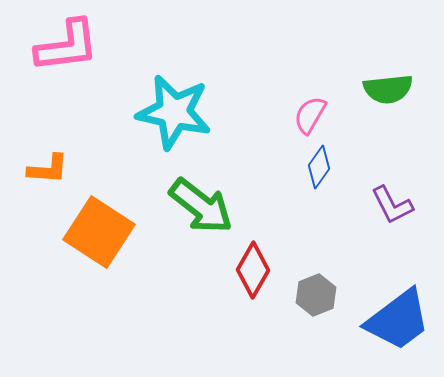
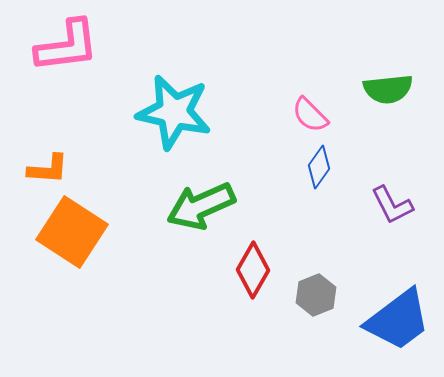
pink semicircle: rotated 75 degrees counterclockwise
green arrow: rotated 118 degrees clockwise
orange square: moved 27 px left
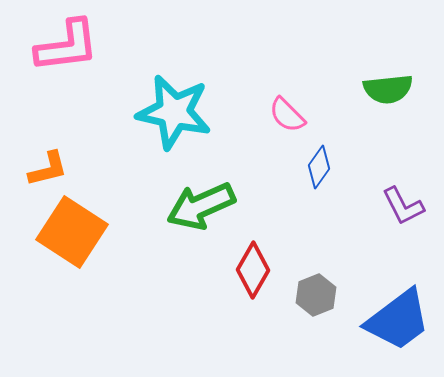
pink semicircle: moved 23 px left
orange L-shape: rotated 18 degrees counterclockwise
purple L-shape: moved 11 px right, 1 px down
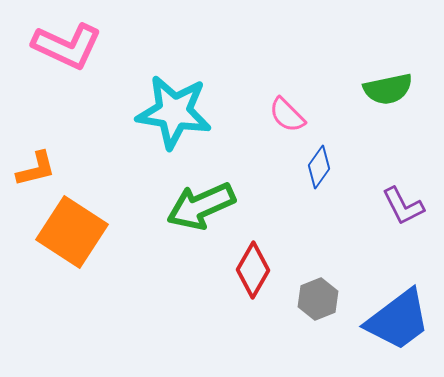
pink L-shape: rotated 32 degrees clockwise
green semicircle: rotated 6 degrees counterclockwise
cyan star: rotated 4 degrees counterclockwise
orange L-shape: moved 12 px left
gray hexagon: moved 2 px right, 4 px down
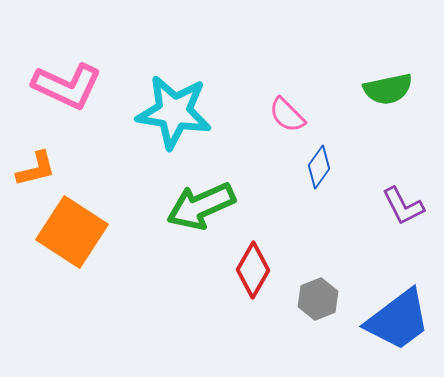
pink L-shape: moved 40 px down
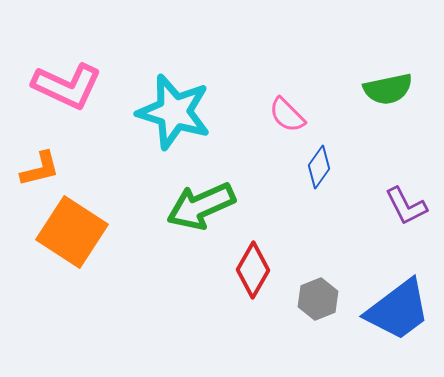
cyan star: rotated 8 degrees clockwise
orange L-shape: moved 4 px right
purple L-shape: moved 3 px right
blue trapezoid: moved 10 px up
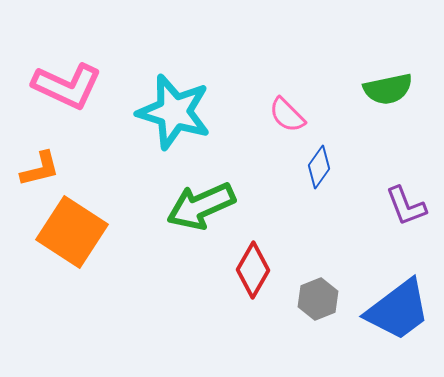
purple L-shape: rotated 6 degrees clockwise
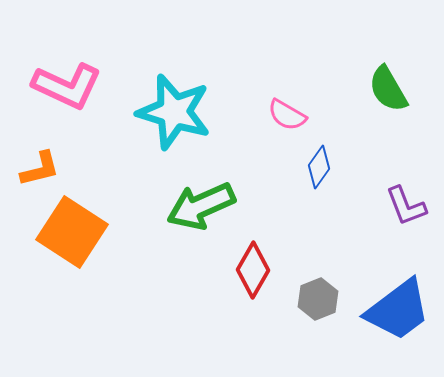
green semicircle: rotated 72 degrees clockwise
pink semicircle: rotated 15 degrees counterclockwise
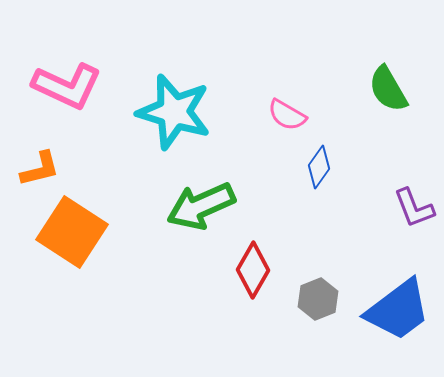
purple L-shape: moved 8 px right, 2 px down
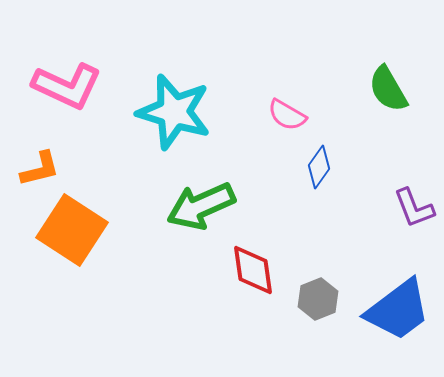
orange square: moved 2 px up
red diamond: rotated 38 degrees counterclockwise
